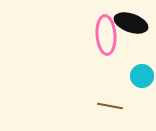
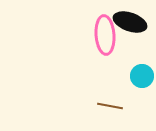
black ellipse: moved 1 px left, 1 px up
pink ellipse: moved 1 px left
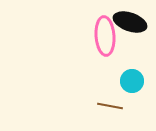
pink ellipse: moved 1 px down
cyan circle: moved 10 px left, 5 px down
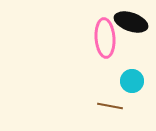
black ellipse: moved 1 px right
pink ellipse: moved 2 px down
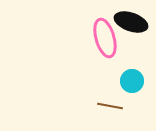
pink ellipse: rotated 12 degrees counterclockwise
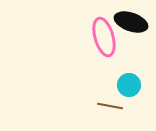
pink ellipse: moved 1 px left, 1 px up
cyan circle: moved 3 px left, 4 px down
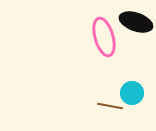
black ellipse: moved 5 px right
cyan circle: moved 3 px right, 8 px down
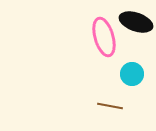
cyan circle: moved 19 px up
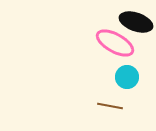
pink ellipse: moved 11 px right, 6 px down; rotated 45 degrees counterclockwise
cyan circle: moved 5 px left, 3 px down
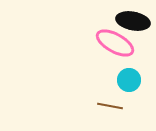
black ellipse: moved 3 px left, 1 px up; rotated 8 degrees counterclockwise
cyan circle: moved 2 px right, 3 px down
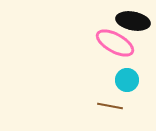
cyan circle: moved 2 px left
